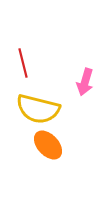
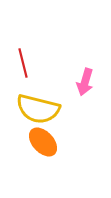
orange ellipse: moved 5 px left, 3 px up
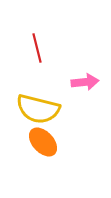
red line: moved 14 px right, 15 px up
pink arrow: rotated 112 degrees counterclockwise
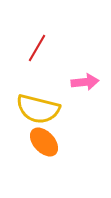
red line: rotated 44 degrees clockwise
orange ellipse: moved 1 px right
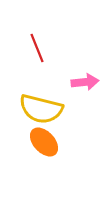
red line: rotated 52 degrees counterclockwise
yellow semicircle: moved 3 px right
